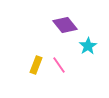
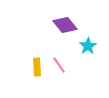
yellow rectangle: moved 1 px right, 2 px down; rotated 24 degrees counterclockwise
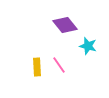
cyan star: rotated 24 degrees counterclockwise
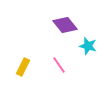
yellow rectangle: moved 14 px left; rotated 30 degrees clockwise
